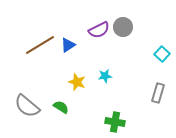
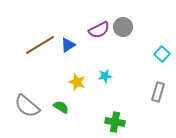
gray rectangle: moved 1 px up
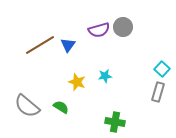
purple semicircle: rotated 10 degrees clockwise
blue triangle: rotated 21 degrees counterclockwise
cyan square: moved 15 px down
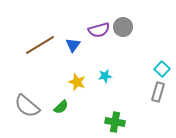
blue triangle: moved 5 px right
green semicircle: rotated 105 degrees clockwise
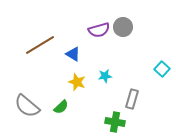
blue triangle: moved 9 px down; rotated 35 degrees counterclockwise
gray rectangle: moved 26 px left, 7 px down
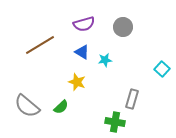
purple semicircle: moved 15 px left, 6 px up
blue triangle: moved 9 px right, 2 px up
cyan star: moved 16 px up
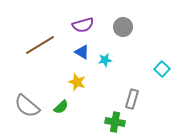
purple semicircle: moved 1 px left, 1 px down
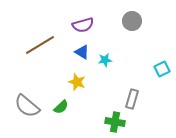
gray circle: moved 9 px right, 6 px up
cyan square: rotated 21 degrees clockwise
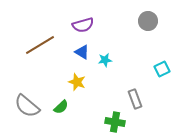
gray circle: moved 16 px right
gray rectangle: moved 3 px right; rotated 36 degrees counterclockwise
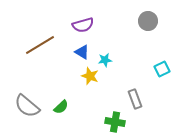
yellow star: moved 13 px right, 6 px up
